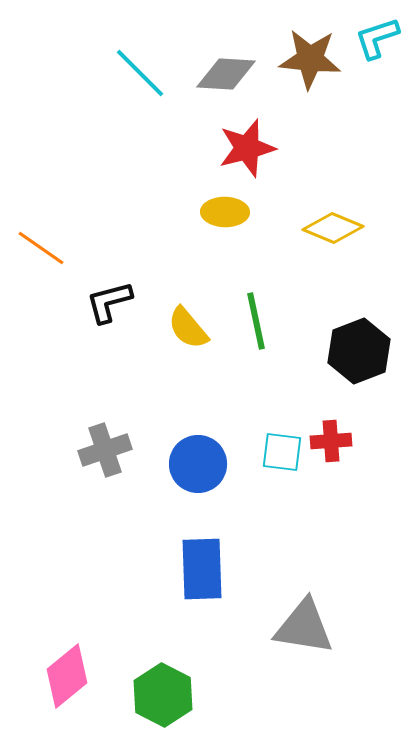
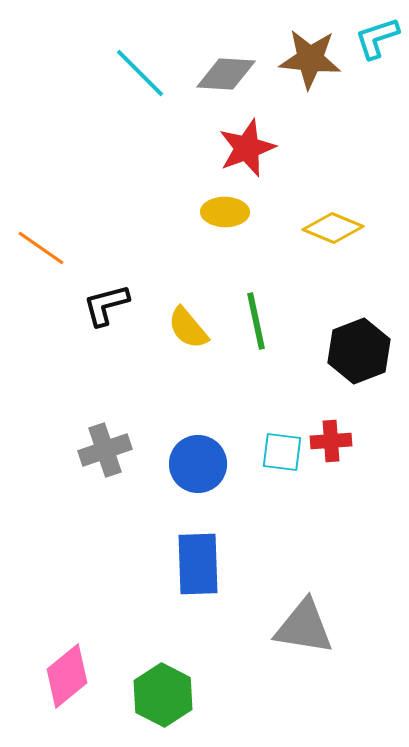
red star: rotated 6 degrees counterclockwise
black L-shape: moved 3 px left, 3 px down
blue rectangle: moved 4 px left, 5 px up
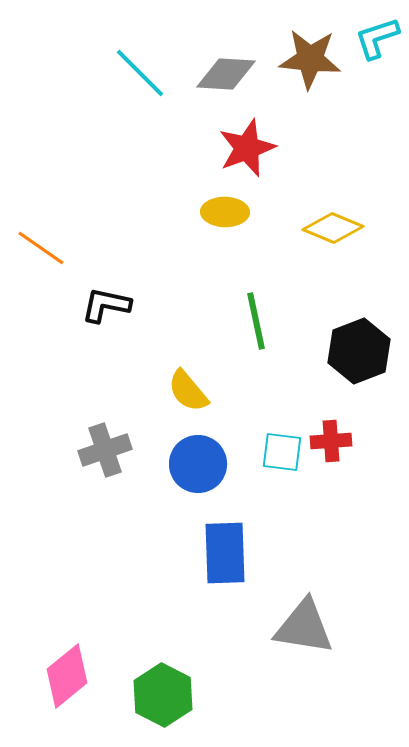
black L-shape: rotated 27 degrees clockwise
yellow semicircle: moved 63 px down
blue rectangle: moved 27 px right, 11 px up
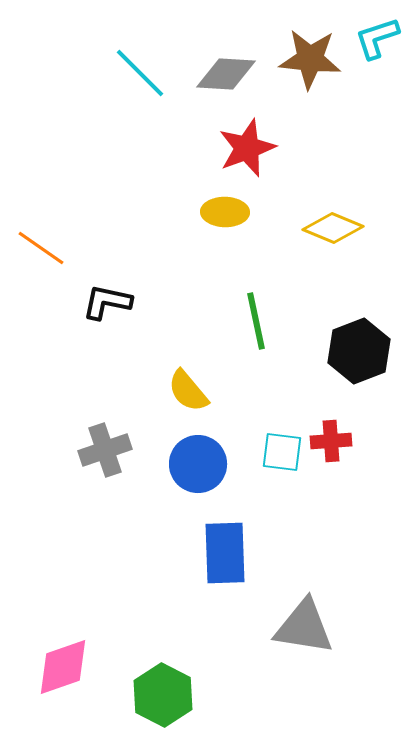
black L-shape: moved 1 px right, 3 px up
pink diamond: moved 4 px left, 9 px up; rotated 20 degrees clockwise
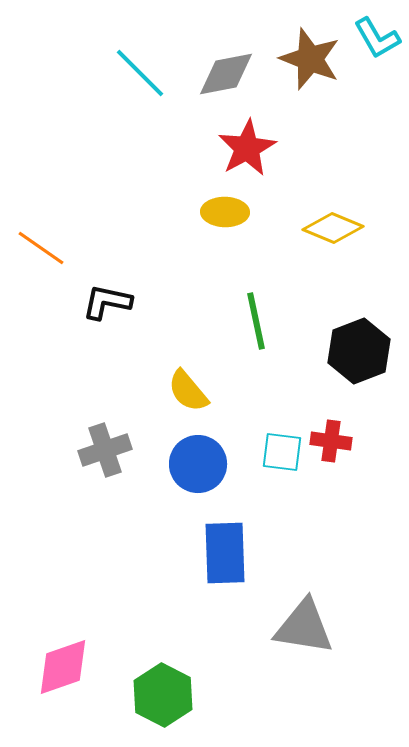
cyan L-shape: rotated 102 degrees counterclockwise
brown star: rotated 16 degrees clockwise
gray diamond: rotated 14 degrees counterclockwise
red star: rotated 8 degrees counterclockwise
red cross: rotated 12 degrees clockwise
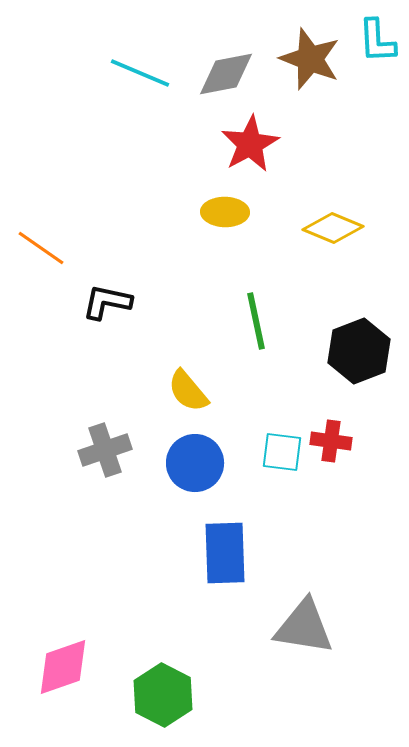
cyan L-shape: moved 3 px down; rotated 27 degrees clockwise
cyan line: rotated 22 degrees counterclockwise
red star: moved 3 px right, 4 px up
blue circle: moved 3 px left, 1 px up
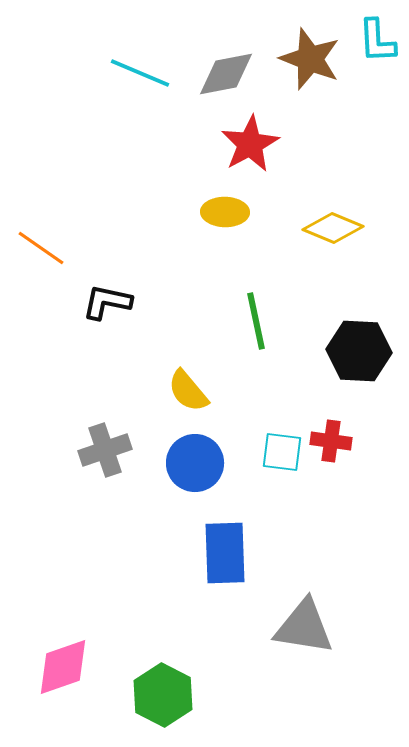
black hexagon: rotated 24 degrees clockwise
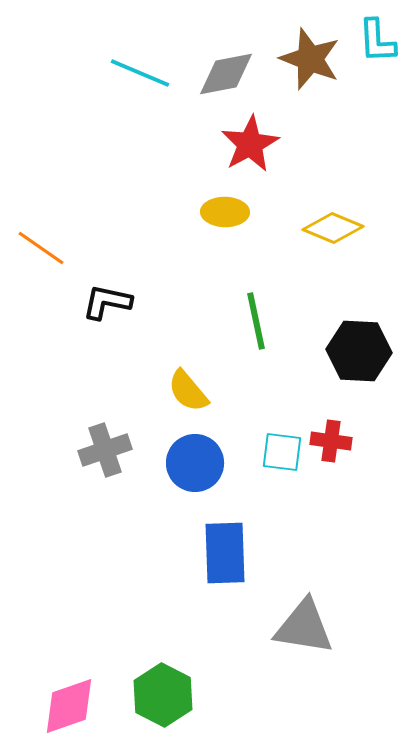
pink diamond: moved 6 px right, 39 px down
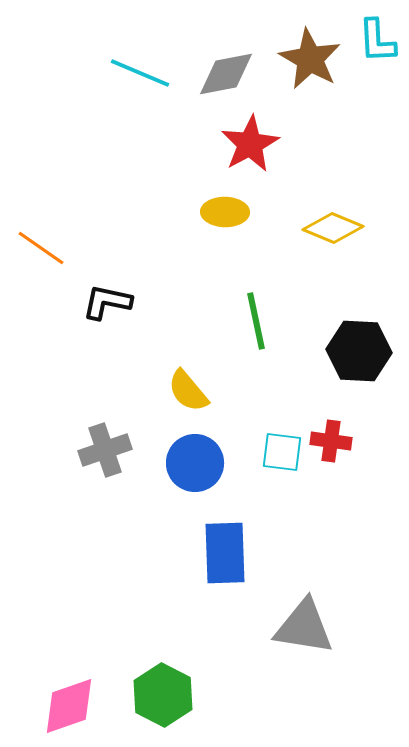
brown star: rotated 8 degrees clockwise
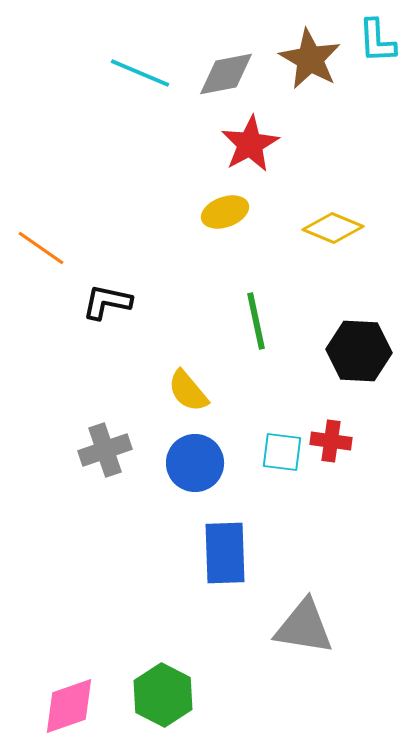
yellow ellipse: rotated 21 degrees counterclockwise
